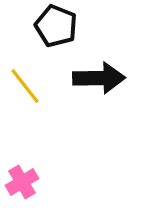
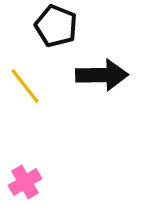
black arrow: moved 3 px right, 3 px up
pink cross: moved 3 px right
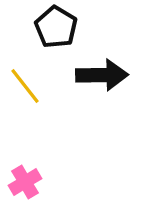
black pentagon: moved 1 px down; rotated 9 degrees clockwise
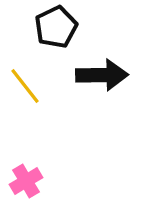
black pentagon: rotated 15 degrees clockwise
pink cross: moved 1 px right, 1 px up
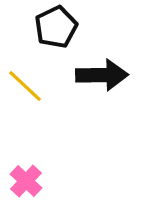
yellow line: rotated 9 degrees counterclockwise
pink cross: rotated 16 degrees counterclockwise
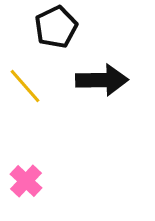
black arrow: moved 5 px down
yellow line: rotated 6 degrees clockwise
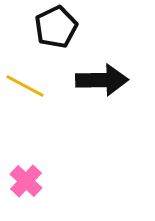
yellow line: rotated 21 degrees counterclockwise
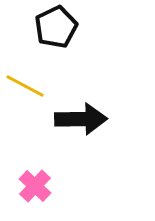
black arrow: moved 21 px left, 39 px down
pink cross: moved 9 px right, 5 px down
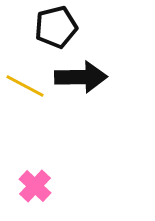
black pentagon: rotated 12 degrees clockwise
black arrow: moved 42 px up
